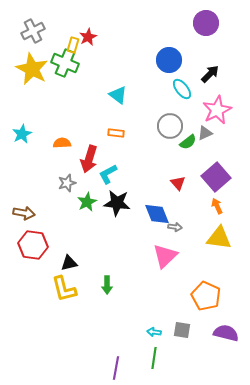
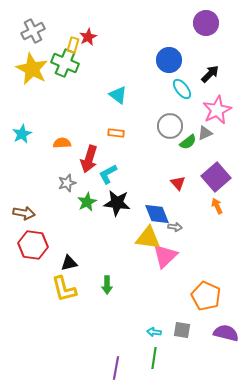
yellow triangle: moved 71 px left
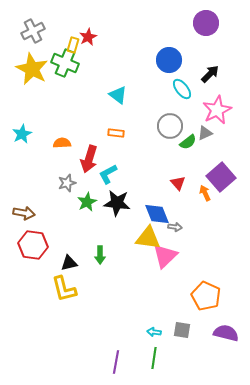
purple square: moved 5 px right
orange arrow: moved 12 px left, 13 px up
green arrow: moved 7 px left, 30 px up
purple line: moved 6 px up
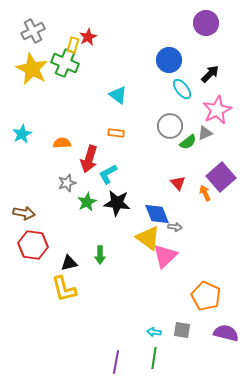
yellow triangle: rotated 28 degrees clockwise
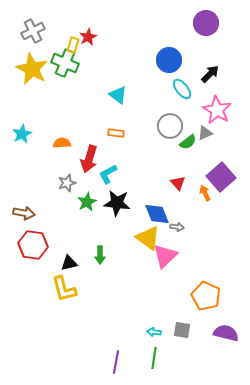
pink star: rotated 16 degrees counterclockwise
gray arrow: moved 2 px right
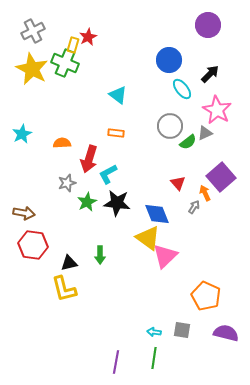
purple circle: moved 2 px right, 2 px down
gray arrow: moved 17 px right, 20 px up; rotated 64 degrees counterclockwise
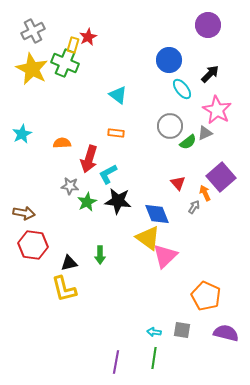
gray star: moved 3 px right, 3 px down; rotated 24 degrees clockwise
black star: moved 1 px right, 2 px up
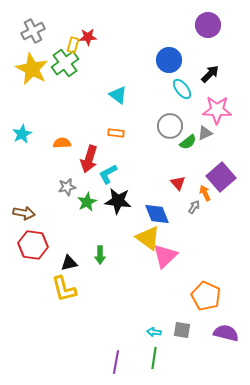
red star: rotated 24 degrees clockwise
green cross: rotated 32 degrees clockwise
pink star: rotated 28 degrees counterclockwise
gray star: moved 3 px left, 1 px down; rotated 18 degrees counterclockwise
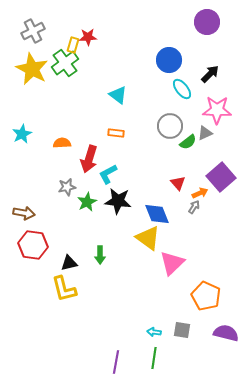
purple circle: moved 1 px left, 3 px up
orange arrow: moved 5 px left; rotated 91 degrees clockwise
pink triangle: moved 7 px right, 7 px down
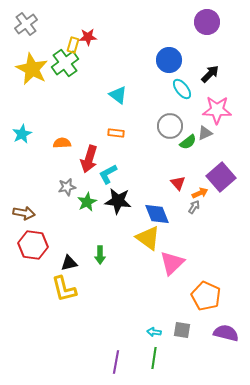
gray cross: moved 7 px left, 7 px up; rotated 10 degrees counterclockwise
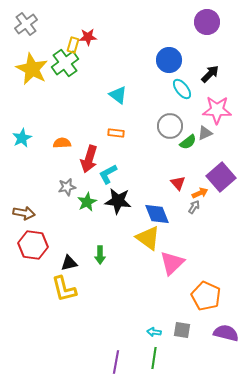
cyan star: moved 4 px down
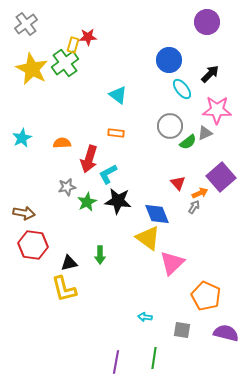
cyan arrow: moved 9 px left, 15 px up
